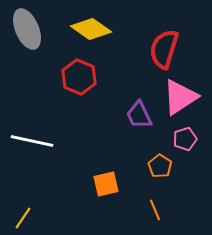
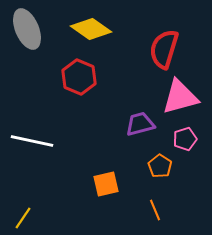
pink triangle: rotated 18 degrees clockwise
purple trapezoid: moved 1 px right, 9 px down; rotated 100 degrees clockwise
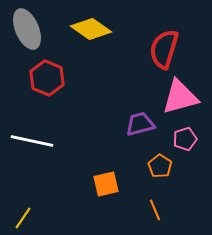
red hexagon: moved 32 px left, 1 px down
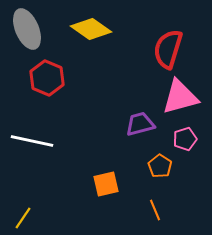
red semicircle: moved 4 px right
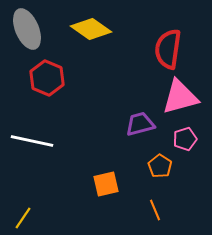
red semicircle: rotated 9 degrees counterclockwise
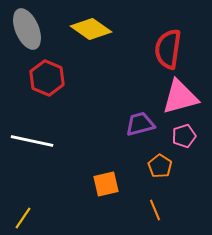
pink pentagon: moved 1 px left, 3 px up
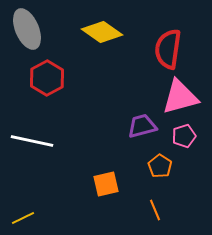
yellow diamond: moved 11 px right, 3 px down
red hexagon: rotated 8 degrees clockwise
purple trapezoid: moved 2 px right, 2 px down
yellow line: rotated 30 degrees clockwise
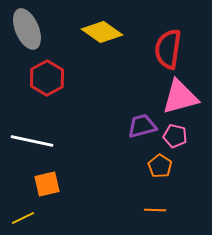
pink pentagon: moved 9 px left; rotated 30 degrees clockwise
orange square: moved 59 px left
orange line: rotated 65 degrees counterclockwise
